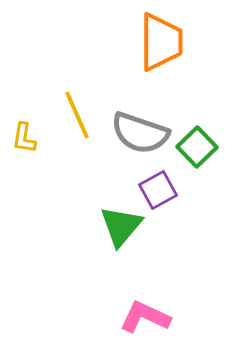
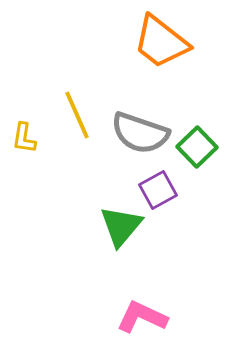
orange trapezoid: rotated 128 degrees clockwise
pink L-shape: moved 3 px left
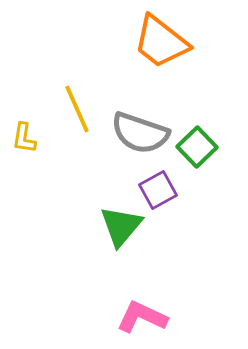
yellow line: moved 6 px up
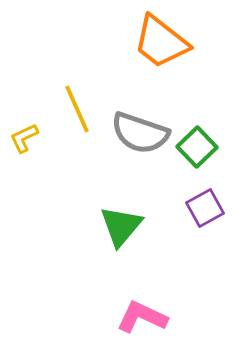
yellow L-shape: rotated 56 degrees clockwise
purple square: moved 47 px right, 18 px down
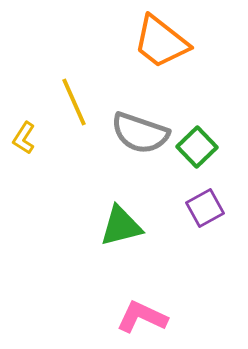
yellow line: moved 3 px left, 7 px up
yellow L-shape: rotated 32 degrees counterclockwise
green triangle: rotated 36 degrees clockwise
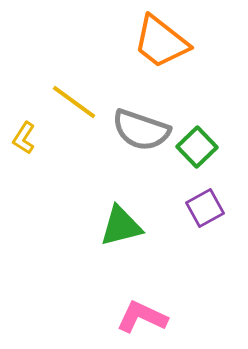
yellow line: rotated 30 degrees counterclockwise
gray semicircle: moved 1 px right, 3 px up
